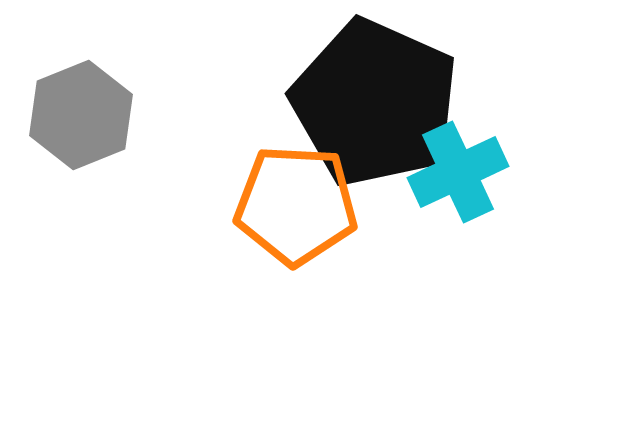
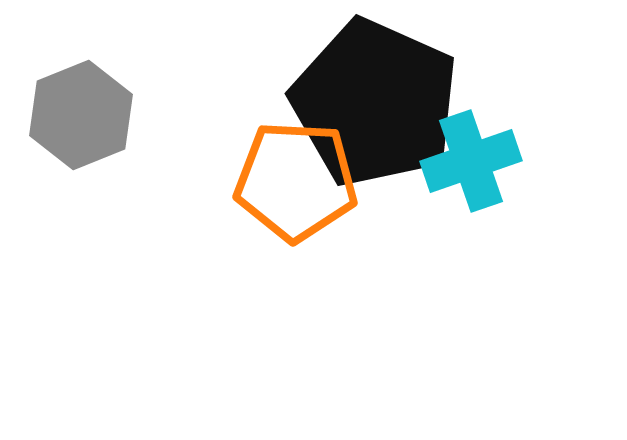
cyan cross: moved 13 px right, 11 px up; rotated 6 degrees clockwise
orange pentagon: moved 24 px up
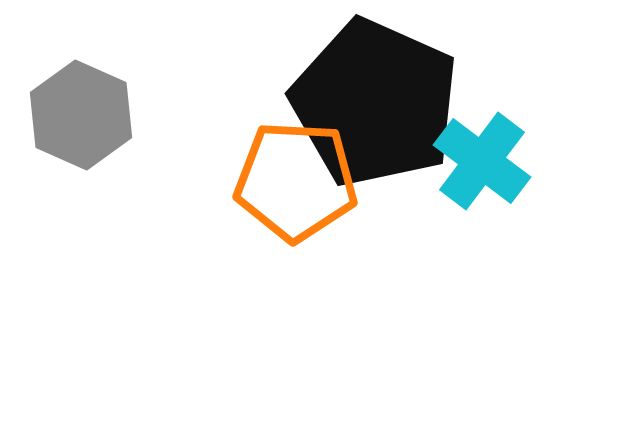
gray hexagon: rotated 14 degrees counterclockwise
cyan cross: moved 11 px right; rotated 34 degrees counterclockwise
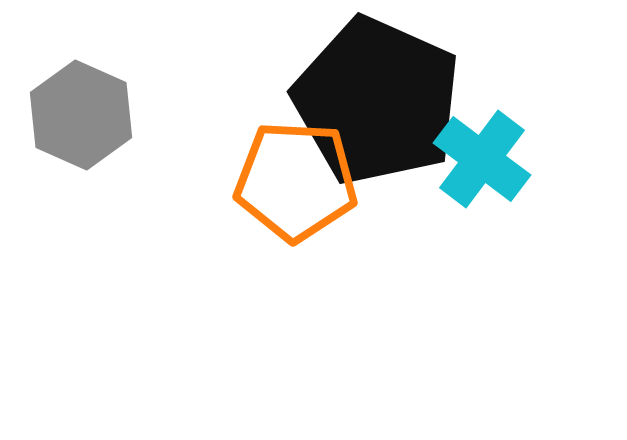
black pentagon: moved 2 px right, 2 px up
cyan cross: moved 2 px up
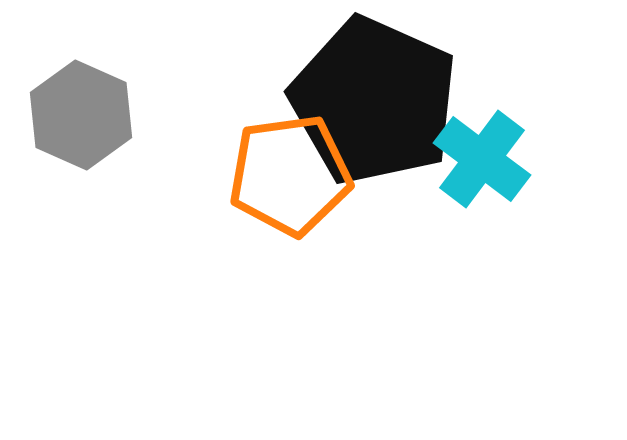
black pentagon: moved 3 px left
orange pentagon: moved 6 px left, 6 px up; rotated 11 degrees counterclockwise
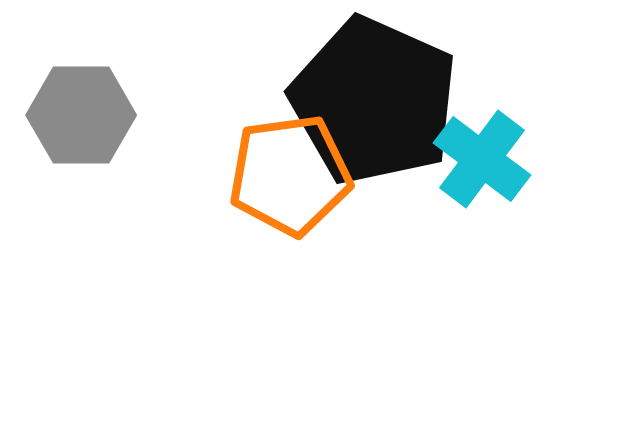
gray hexagon: rotated 24 degrees counterclockwise
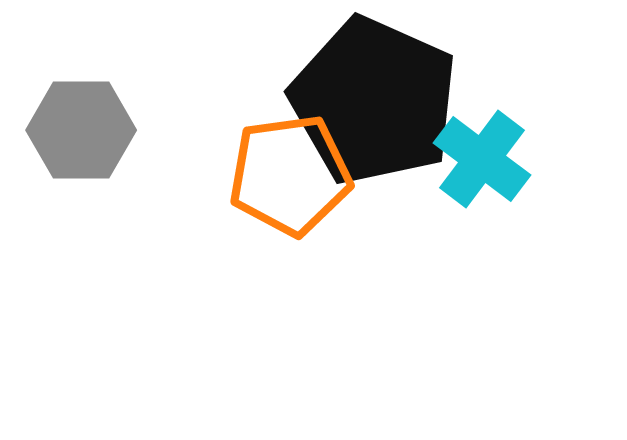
gray hexagon: moved 15 px down
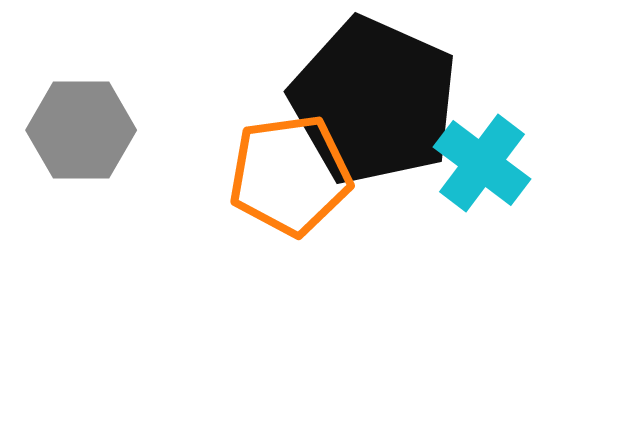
cyan cross: moved 4 px down
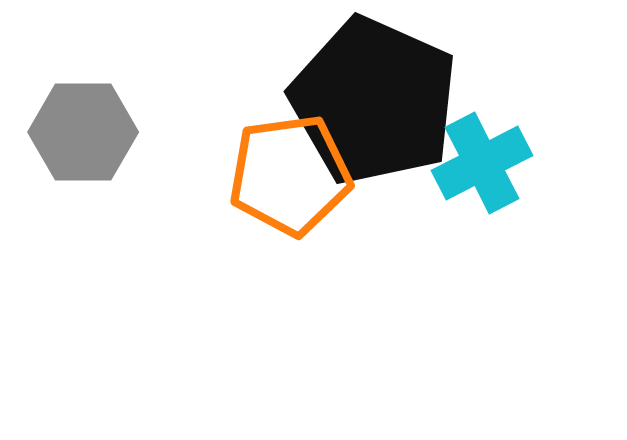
gray hexagon: moved 2 px right, 2 px down
cyan cross: rotated 26 degrees clockwise
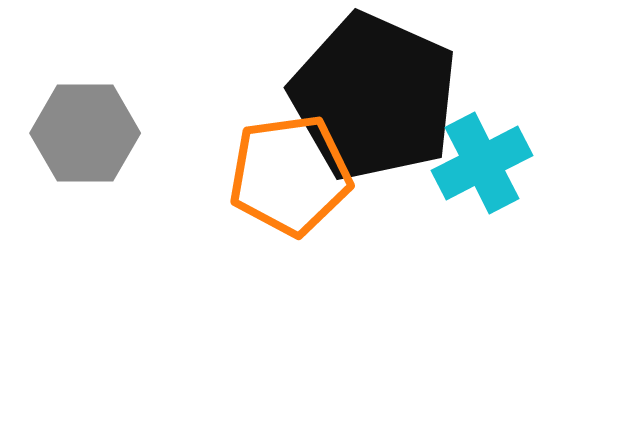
black pentagon: moved 4 px up
gray hexagon: moved 2 px right, 1 px down
